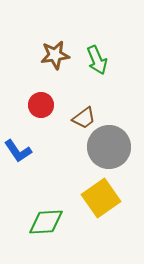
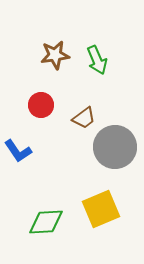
gray circle: moved 6 px right
yellow square: moved 11 px down; rotated 12 degrees clockwise
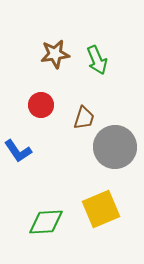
brown star: moved 1 px up
brown trapezoid: rotated 35 degrees counterclockwise
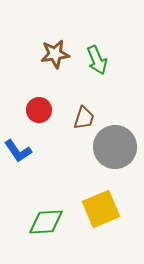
red circle: moved 2 px left, 5 px down
